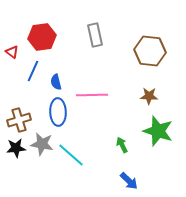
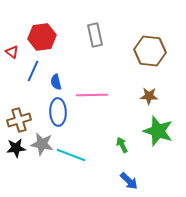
cyan line: rotated 20 degrees counterclockwise
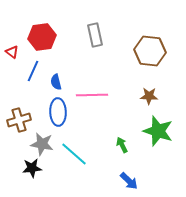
black star: moved 16 px right, 20 px down
cyan line: moved 3 px right, 1 px up; rotated 20 degrees clockwise
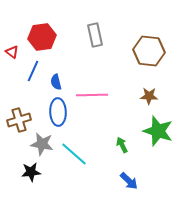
brown hexagon: moved 1 px left
black star: moved 1 px left, 4 px down
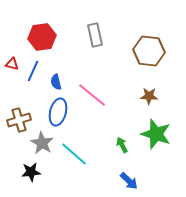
red triangle: moved 12 px down; rotated 24 degrees counterclockwise
pink line: rotated 40 degrees clockwise
blue ellipse: rotated 16 degrees clockwise
green star: moved 2 px left, 3 px down
gray star: moved 1 px up; rotated 20 degrees clockwise
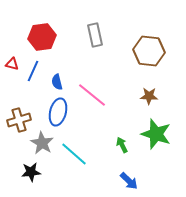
blue semicircle: moved 1 px right
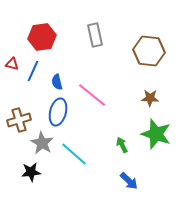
brown star: moved 1 px right, 2 px down
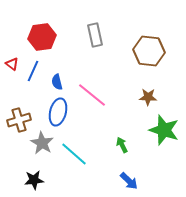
red triangle: rotated 24 degrees clockwise
brown star: moved 2 px left, 1 px up
green star: moved 8 px right, 4 px up
black star: moved 3 px right, 8 px down
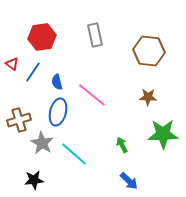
blue line: moved 1 px down; rotated 10 degrees clockwise
green star: moved 1 px left, 4 px down; rotated 20 degrees counterclockwise
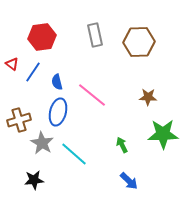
brown hexagon: moved 10 px left, 9 px up; rotated 8 degrees counterclockwise
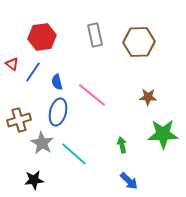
green arrow: rotated 14 degrees clockwise
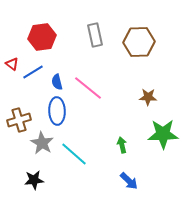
blue line: rotated 25 degrees clockwise
pink line: moved 4 px left, 7 px up
blue ellipse: moved 1 px left, 1 px up; rotated 16 degrees counterclockwise
